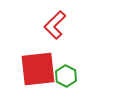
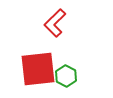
red L-shape: moved 2 px up
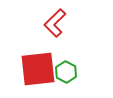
green hexagon: moved 4 px up
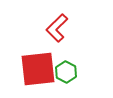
red L-shape: moved 2 px right, 5 px down
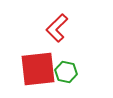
green hexagon: rotated 15 degrees counterclockwise
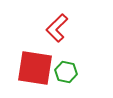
red square: moved 3 px left, 1 px up; rotated 15 degrees clockwise
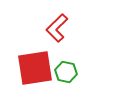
red square: rotated 18 degrees counterclockwise
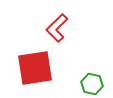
green hexagon: moved 26 px right, 12 px down
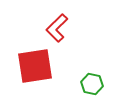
red square: moved 2 px up
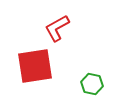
red L-shape: rotated 16 degrees clockwise
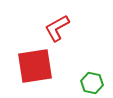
green hexagon: moved 1 px up
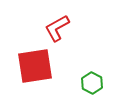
green hexagon: rotated 15 degrees clockwise
